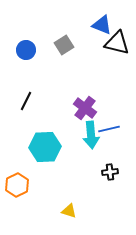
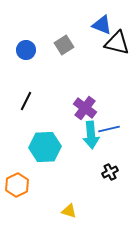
black cross: rotated 21 degrees counterclockwise
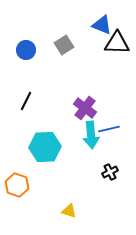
black triangle: rotated 12 degrees counterclockwise
orange hexagon: rotated 15 degrees counterclockwise
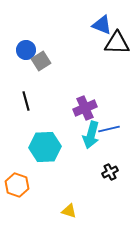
gray square: moved 23 px left, 16 px down
black line: rotated 42 degrees counterclockwise
purple cross: rotated 30 degrees clockwise
cyan arrow: rotated 20 degrees clockwise
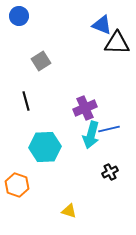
blue circle: moved 7 px left, 34 px up
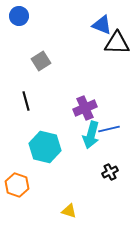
cyan hexagon: rotated 16 degrees clockwise
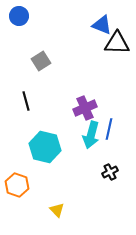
blue line: rotated 65 degrees counterclockwise
yellow triangle: moved 12 px left, 1 px up; rotated 28 degrees clockwise
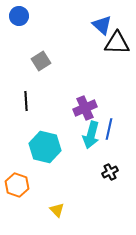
blue triangle: rotated 20 degrees clockwise
black line: rotated 12 degrees clockwise
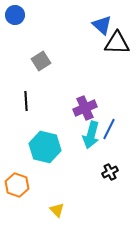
blue circle: moved 4 px left, 1 px up
blue line: rotated 15 degrees clockwise
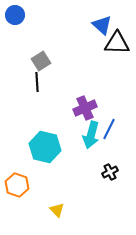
black line: moved 11 px right, 19 px up
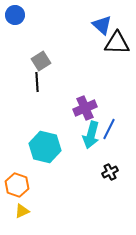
yellow triangle: moved 35 px left, 1 px down; rotated 49 degrees clockwise
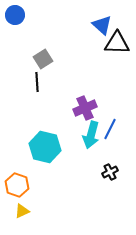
gray square: moved 2 px right, 2 px up
blue line: moved 1 px right
